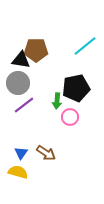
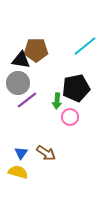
purple line: moved 3 px right, 5 px up
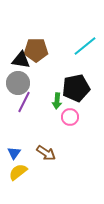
purple line: moved 3 px left, 2 px down; rotated 25 degrees counterclockwise
blue triangle: moved 7 px left
yellow semicircle: rotated 54 degrees counterclockwise
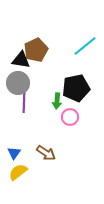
brown pentagon: rotated 25 degrees counterclockwise
purple line: rotated 25 degrees counterclockwise
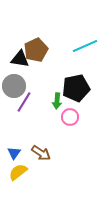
cyan line: rotated 15 degrees clockwise
black triangle: moved 1 px left, 1 px up
gray circle: moved 4 px left, 3 px down
purple line: rotated 30 degrees clockwise
brown arrow: moved 5 px left
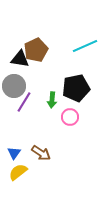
green arrow: moved 5 px left, 1 px up
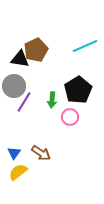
black pentagon: moved 2 px right, 2 px down; rotated 20 degrees counterclockwise
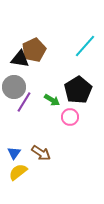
cyan line: rotated 25 degrees counterclockwise
brown pentagon: moved 2 px left
gray circle: moved 1 px down
green arrow: rotated 63 degrees counterclockwise
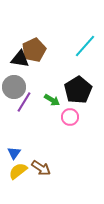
brown arrow: moved 15 px down
yellow semicircle: moved 1 px up
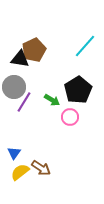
yellow semicircle: moved 2 px right, 1 px down
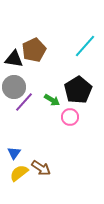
black triangle: moved 6 px left
purple line: rotated 10 degrees clockwise
yellow semicircle: moved 1 px left, 1 px down
